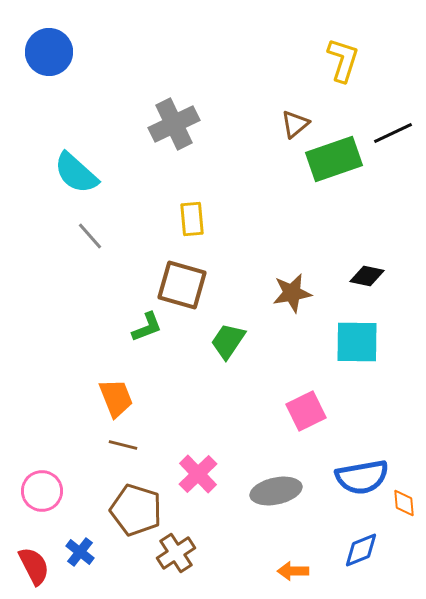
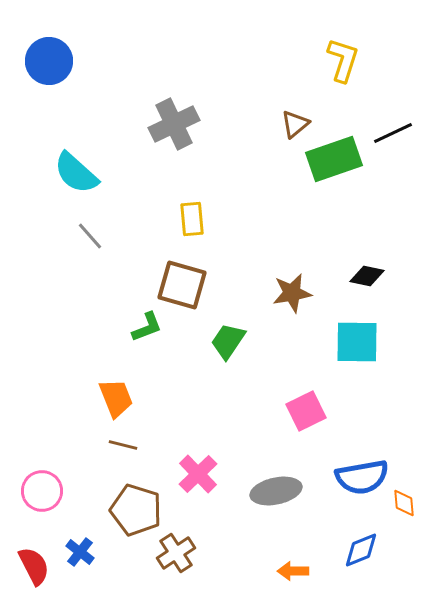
blue circle: moved 9 px down
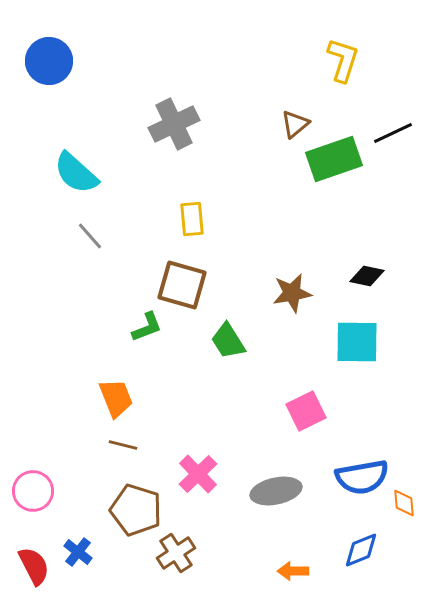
green trapezoid: rotated 66 degrees counterclockwise
pink circle: moved 9 px left
blue cross: moved 2 px left
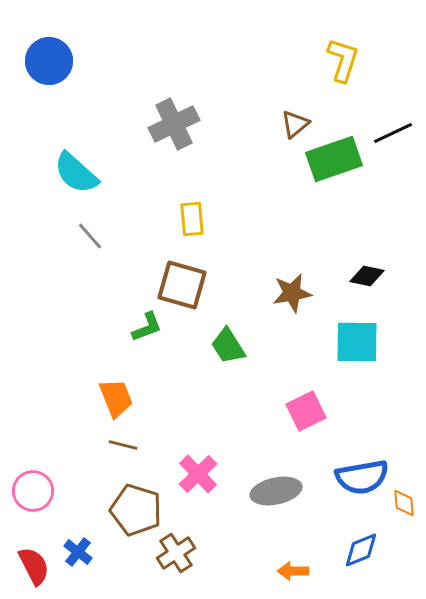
green trapezoid: moved 5 px down
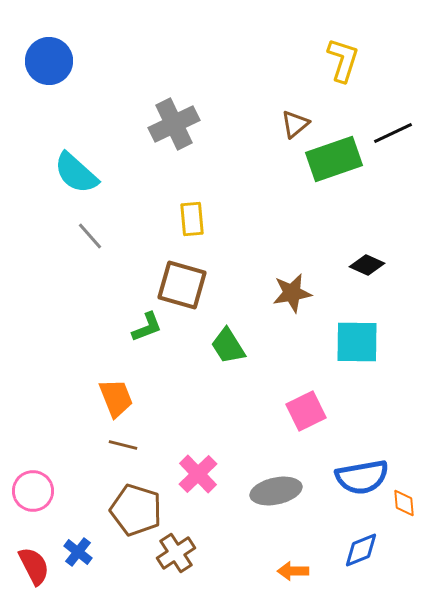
black diamond: moved 11 px up; rotated 12 degrees clockwise
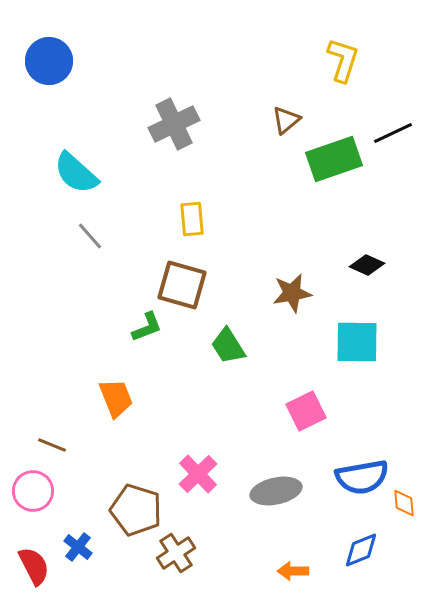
brown triangle: moved 9 px left, 4 px up
brown line: moved 71 px left; rotated 8 degrees clockwise
blue cross: moved 5 px up
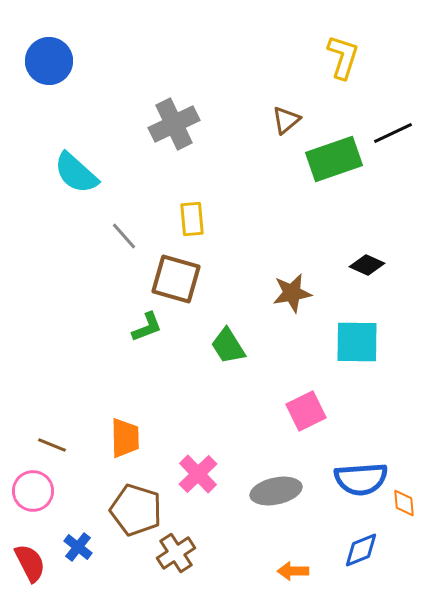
yellow L-shape: moved 3 px up
gray line: moved 34 px right
brown square: moved 6 px left, 6 px up
orange trapezoid: moved 9 px right, 40 px down; rotated 21 degrees clockwise
blue semicircle: moved 1 px left, 2 px down; rotated 6 degrees clockwise
red semicircle: moved 4 px left, 3 px up
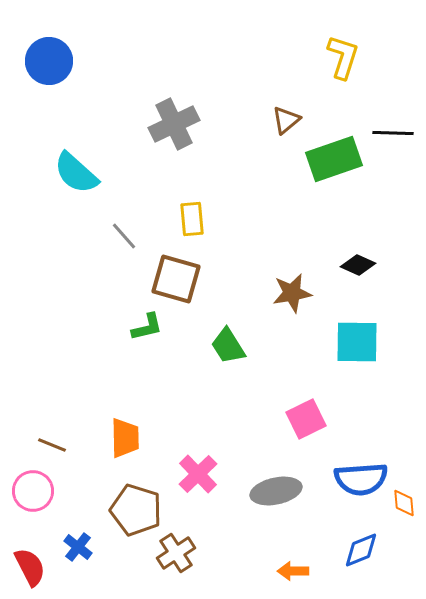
black line: rotated 27 degrees clockwise
black diamond: moved 9 px left
green L-shape: rotated 8 degrees clockwise
pink square: moved 8 px down
red semicircle: moved 4 px down
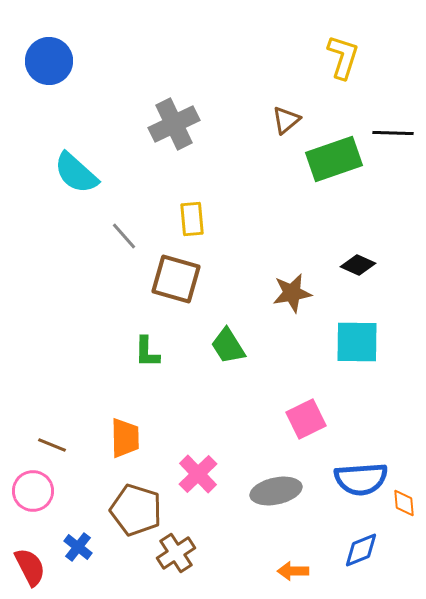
green L-shape: moved 25 px down; rotated 104 degrees clockwise
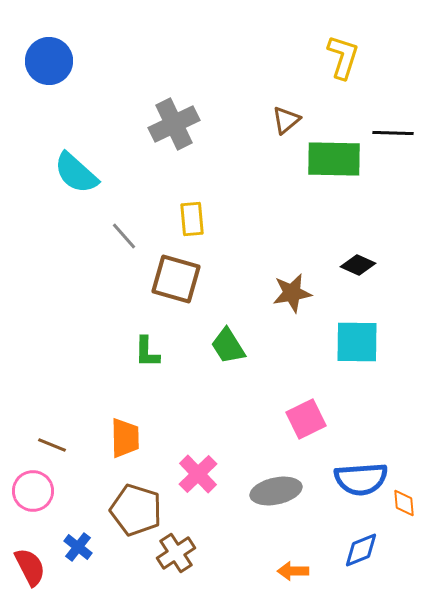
green rectangle: rotated 20 degrees clockwise
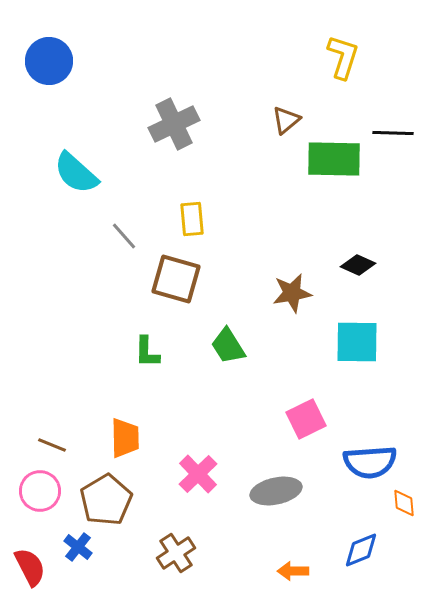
blue semicircle: moved 9 px right, 17 px up
pink circle: moved 7 px right
brown pentagon: moved 30 px left, 10 px up; rotated 24 degrees clockwise
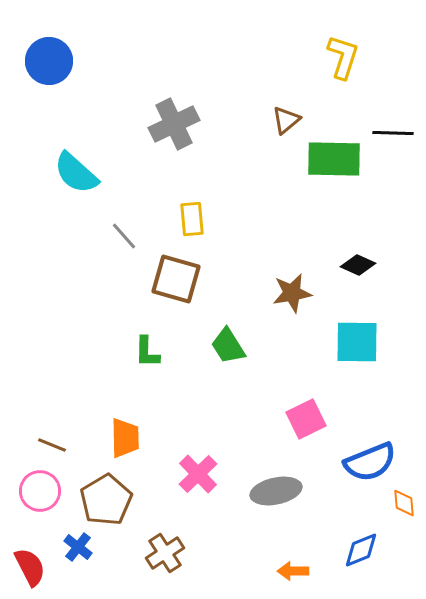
blue semicircle: rotated 18 degrees counterclockwise
brown cross: moved 11 px left
